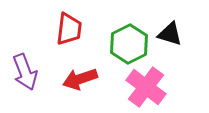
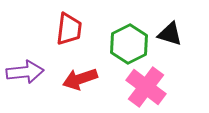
purple arrow: rotated 75 degrees counterclockwise
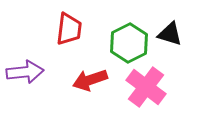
green hexagon: moved 1 px up
red arrow: moved 10 px right, 1 px down
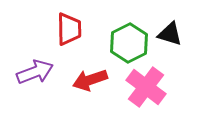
red trapezoid: rotated 8 degrees counterclockwise
purple arrow: moved 10 px right; rotated 15 degrees counterclockwise
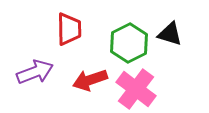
pink cross: moved 10 px left, 2 px down
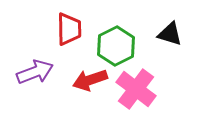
green hexagon: moved 13 px left, 3 px down
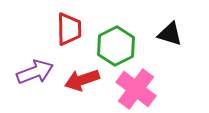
red arrow: moved 8 px left
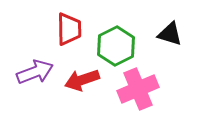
pink cross: moved 2 px right; rotated 30 degrees clockwise
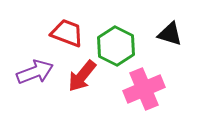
red trapezoid: moved 2 px left, 4 px down; rotated 68 degrees counterclockwise
green hexagon: rotated 6 degrees counterclockwise
red arrow: moved 4 px up; rotated 32 degrees counterclockwise
pink cross: moved 6 px right
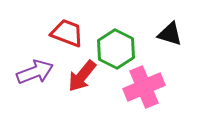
green hexagon: moved 3 px down
pink cross: moved 2 px up
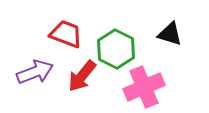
red trapezoid: moved 1 px left, 1 px down
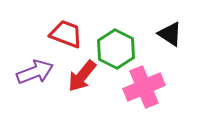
black triangle: rotated 16 degrees clockwise
